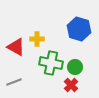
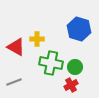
red cross: rotated 16 degrees clockwise
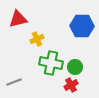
blue hexagon: moved 3 px right, 3 px up; rotated 15 degrees counterclockwise
yellow cross: rotated 24 degrees counterclockwise
red triangle: moved 2 px right, 28 px up; rotated 42 degrees counterclockwise
